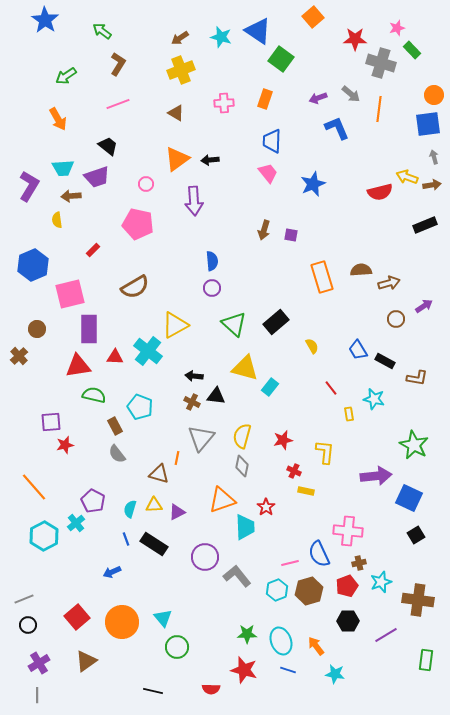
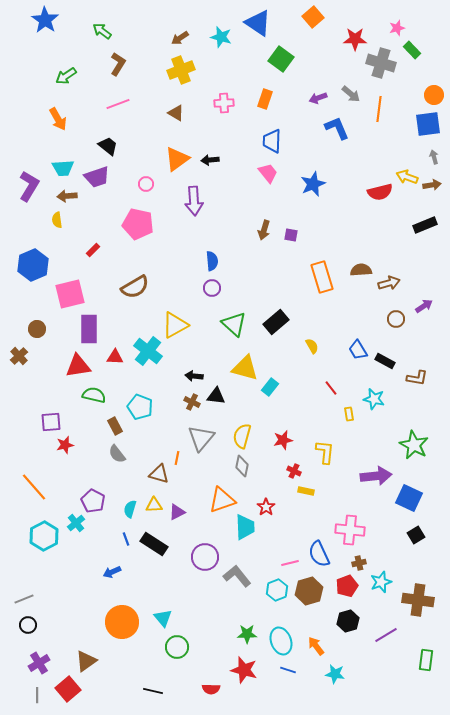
blue triangle at (258, 31): moved 8 px up
brown arrow at (71, 196): moved 4 px left
pink cross at (348, 531): moved 2 px right, 1 px up
red square at (77, 617): moved 9 px left, 72 px down
black hexagon at (348, 621): rotated 15 degrees counterclockwise
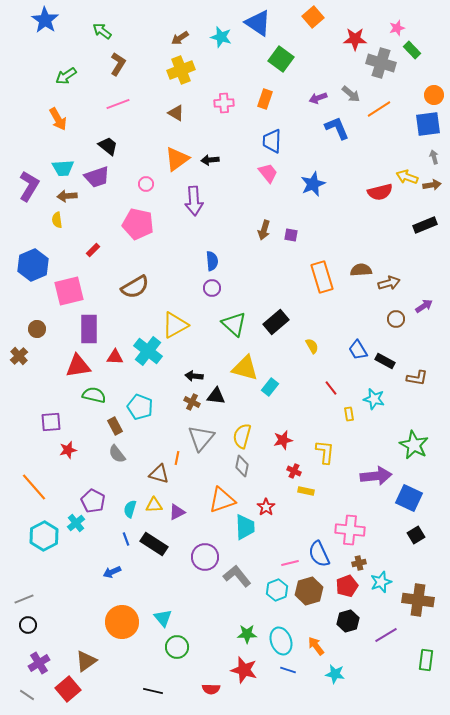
orange line at (379, 109): rotated 50 degrees clockwise
pink square at (70, 294): moved 1 px left, 3 px up
red star at (65, 445): moved 3 px right, 5 px down
gray line at (37, 695): moved 10 px left; rotated 56 degrees counterclockwise
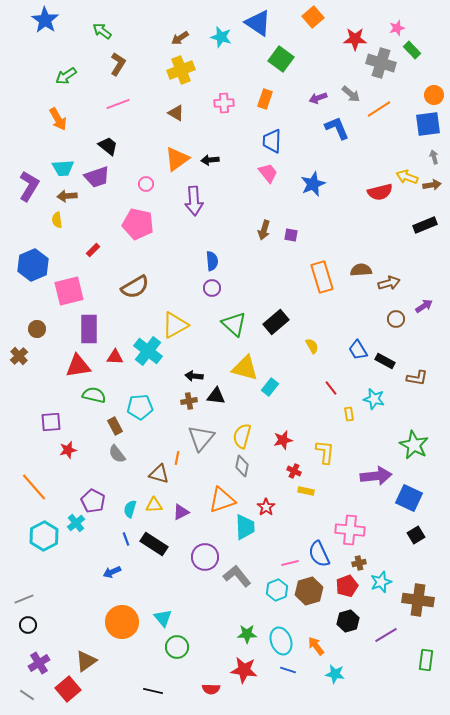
brown cross at (192, 402): moved 3 px left, 1 px up; rotated 35 degrees counterclockwise
cyan pentagon at (140, 407): rotated 25 degrees counterclockwise
purple triangle at (177, 512): moved 4 px right
red star at (244, 670): rotated 8 degrees counterclockwise
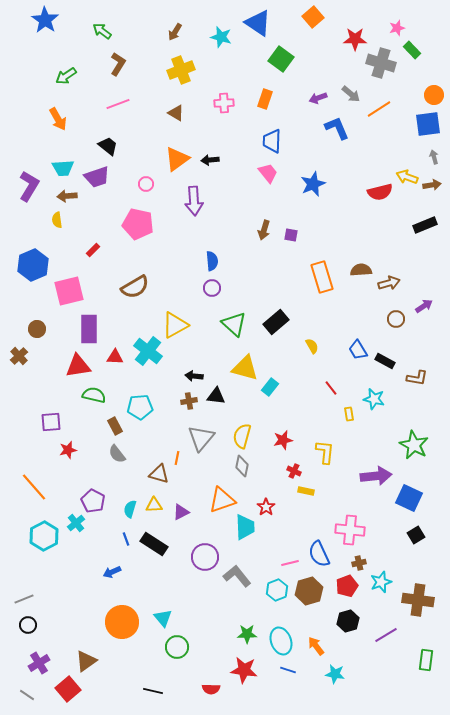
brown arrow at (180, 38): moved 5 px left, 6 px up; rotated 24 degrees counterclockwise
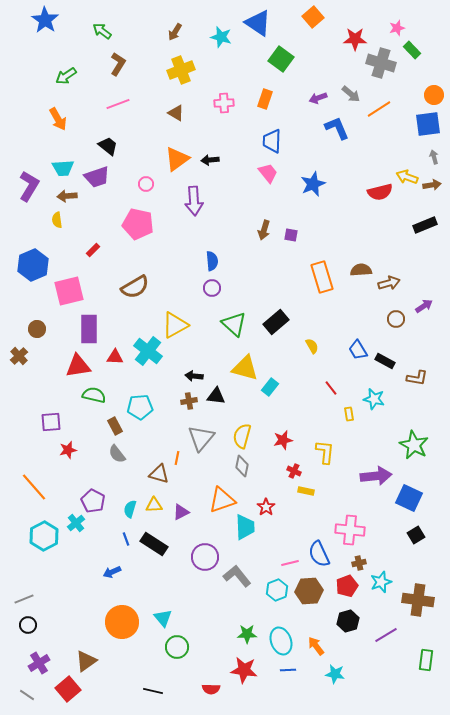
brown hexagon at (309, 591): rotated 12 degrees clockwise
blue line at (288, 670): rotated 21 degrees counterclockwise
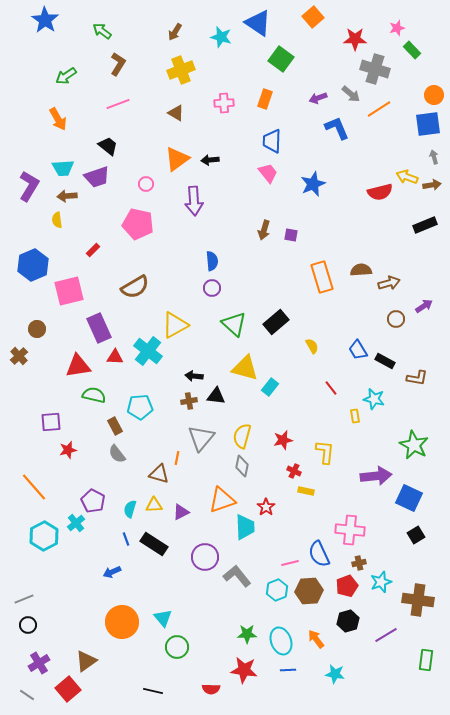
gray cross at (381, 63): moved 6 px left, 6 px down
purple rectangle at (89, 329): moved 10 px right, 1 px up; rotated 24 degrees counterclockwise
yellow rectangle at (349, 414): moved 6 px right, 2 px down
orange arrow at (316, 646): moved 7 px up
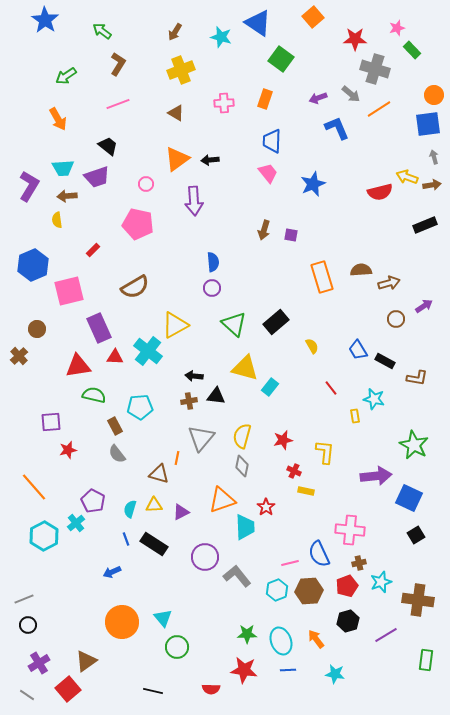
blue semicircle at (212, 261): moved 1 px right, 1 px down
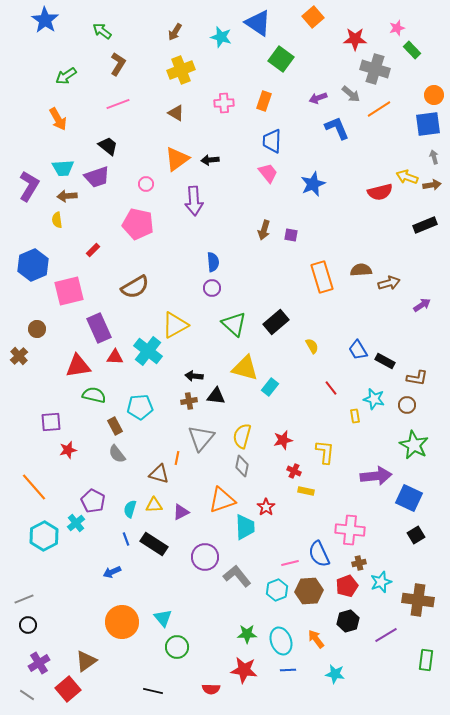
orange rectangle at (265, 99): moved 1 px left, 2 px down
purple arrow at (424, 306): moved 2 px left, 1 px up
brown circle at (396, 319): moved 11 px right, 86 px down
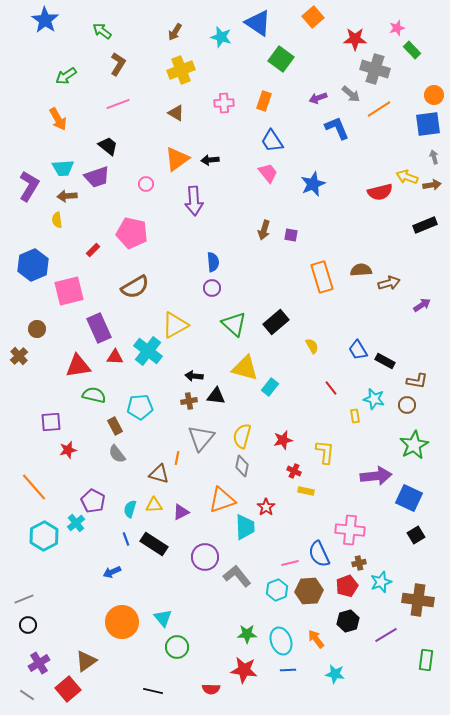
blue trapezoid at (272, 141): rotated 35 degrees counterclockwise
pink pentagon at (138, 224): moved 6 px left, 9 px down
brown L-shape at (417, 378): moved 3 px down
green star at (414, 445): rotated 16 degrees clockwise
